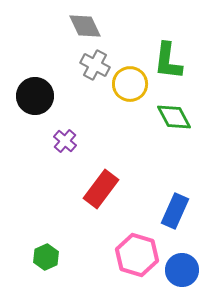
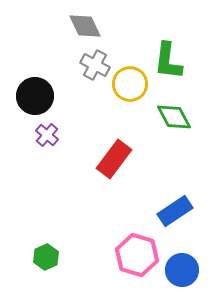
purple cross: moved 18 px left, 6 px up
red rectangle: moved 13 px right, 30 px up
blue rectangle: rotated 32 degrees clockwise
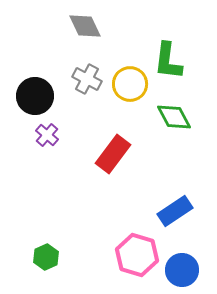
gray cross: moved 8 px left, 14 px down
red rectangle: moved 1 px left, 5 px up
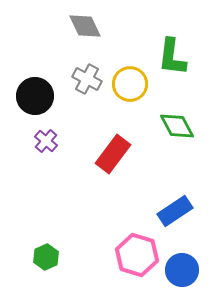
green L-shape: moved 4 px right, 4 px up
green diamond: moved 3 px right, 9 px down
purple cross: moved 1 px left, 6 px down
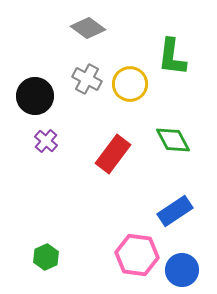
gray diamond: moved 3 px right, 2 px down; rotated 28 degrees counterclockwise
green diamond: moved 4 px left, 14 px down
pink hexagon: rotated 9 degrees counterclockwise
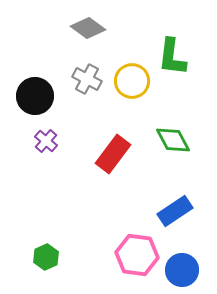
yellow circle: moved 2 px right, 3 px up
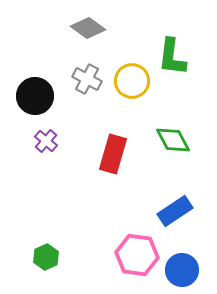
red rectangle: rotated 21 degrees counterclockwise
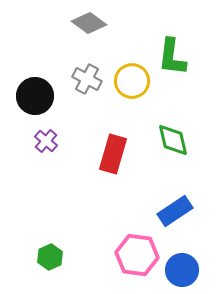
gray diamond: moved 1 px right, 5 px up
green diamond: rotated 15 degrees clockwise
green hexagon: moved 4 px right
